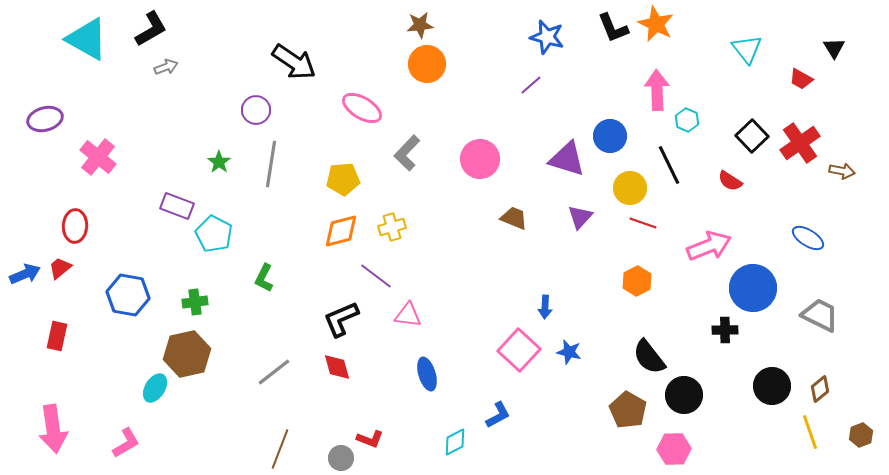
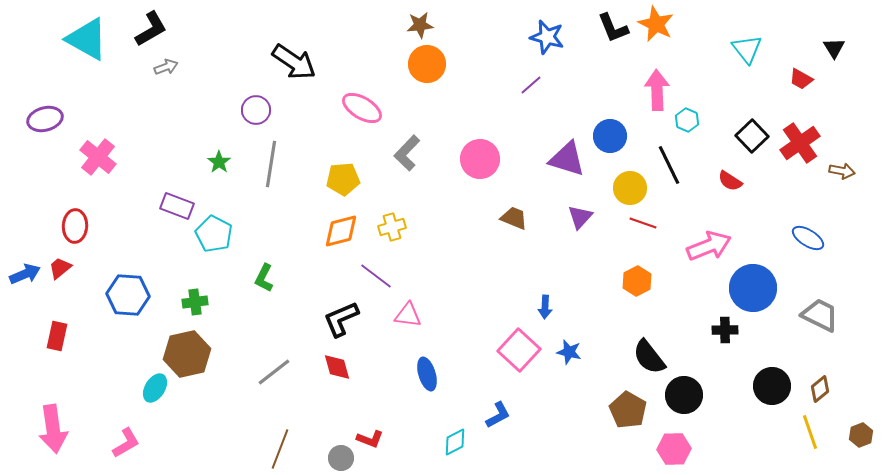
blue hexagon at (128, 295): rotated 6 degrees counterclockwise
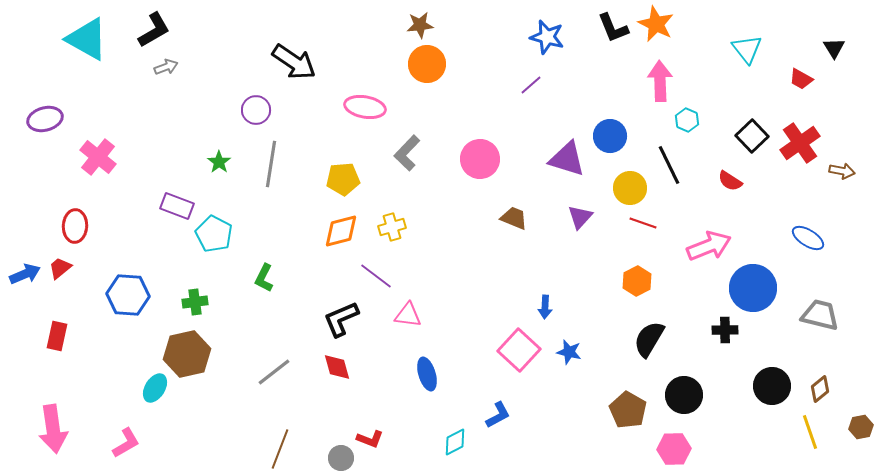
black L-shape at (151, 29): moved 3 px right, 1 px down
pink arrow at (657, 90): moved 3 px right, 9 px up
pink ellipse at (362, 108): moved 3 px right, 1 px up; rotated 21 degrees counterclockwise
gray trapezoid at (820, 315): rotated 12 degrees counterclockwise
black semicircle at (649, 357): moved 18 px up; rotated 69 degrees clockwise
brown hexagon at (861, 435): moved 8 px up; rotated 10 degrees clockwise
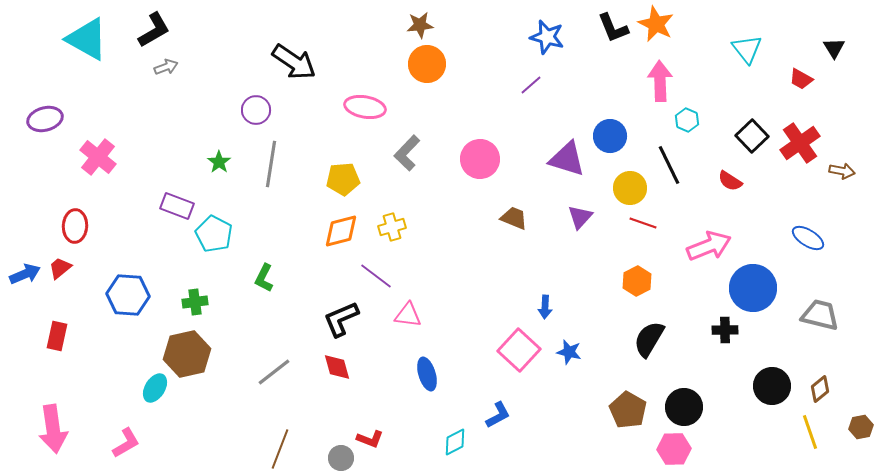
black circle at (684, 395): moved 12 px down
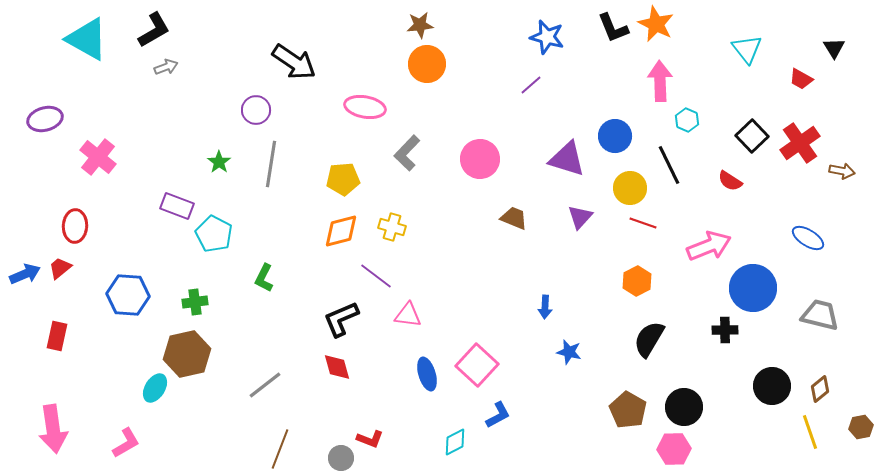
blue circle at (610, 136): moved 5 px right
yellow cross at (392, 227): rotated 32 degrees clockwise
pink square at (519, 350): moved 42 px left, 15 px down
gray line at (274, 372): moved 9 px left, 13 px down
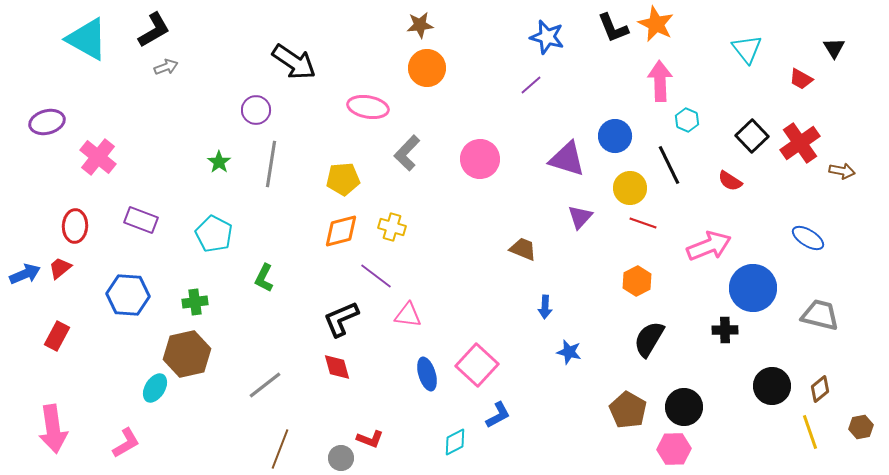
orange circle at (427, 64): moved 4 px down
pink ellipse at (365, 107): moved 3 px right
purple ellipse at (45, 119): moved 2 px right, 3 px down
purple rectangle at (177, 206): moved 36 px left, 14 px down
brown trapezoid at (514, 218): moved 9 px right, 31 px down
red rectangle at (57, 336): rotated 16 degrees clockwise
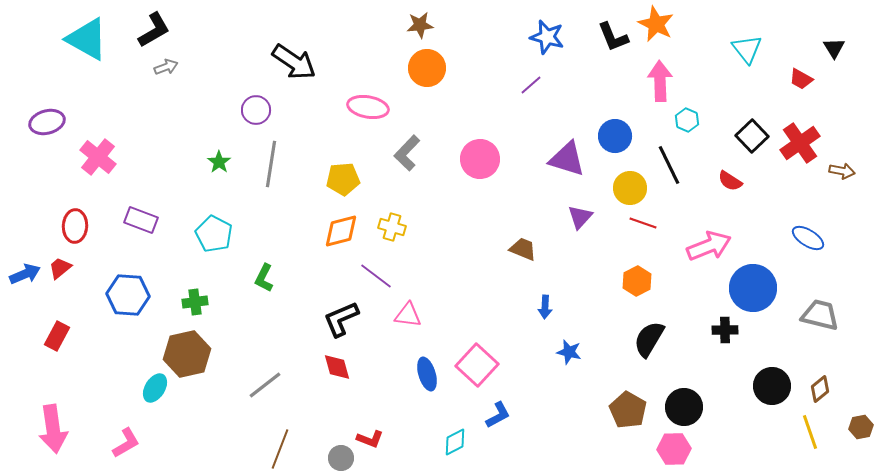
black L-shape at (613, 28): moved 9 px down
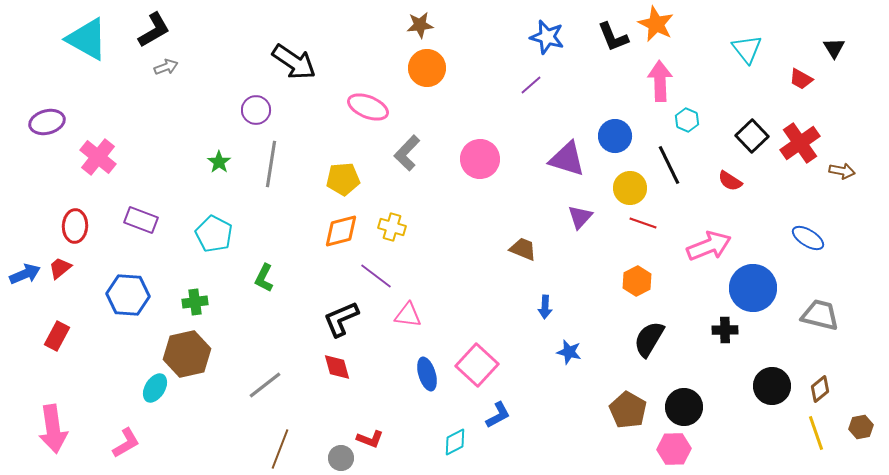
pink ellipse at (368, 107): rotated 12 degrees clockwise
yellow line at (810, 432): moved 6 px right, 1 px down
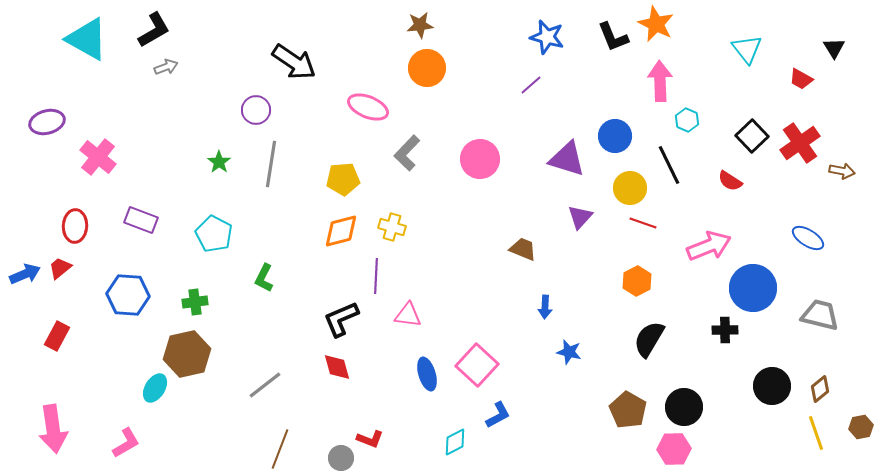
purple line at (376, 276): rotated 56 degrees clockwise
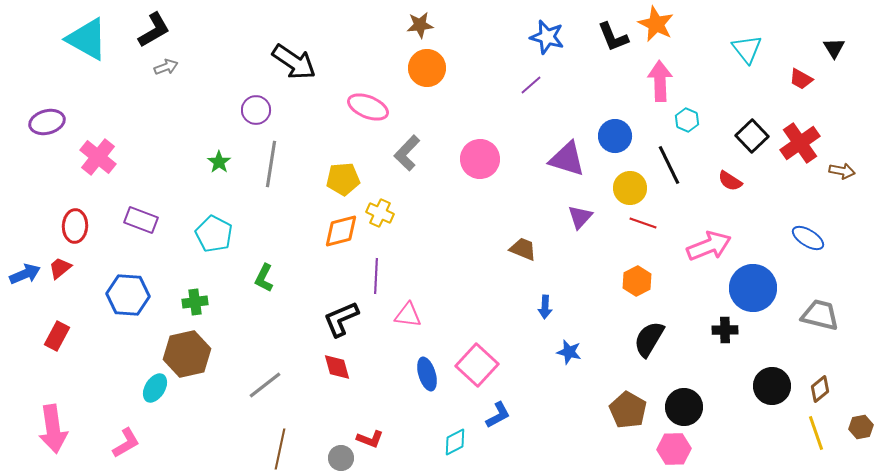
yellow cross at (392, 227): moved 12 px left, 14 px up; rotated 8 degrees clockwise
brown line at (280, 449): rotated 9 degrees counterclockwise
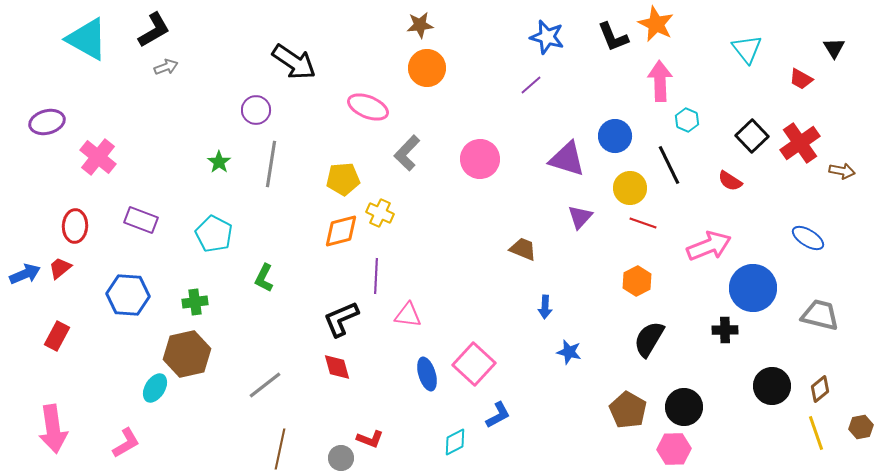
pink square at (477, 365): moved 3 px left, 1 px up
